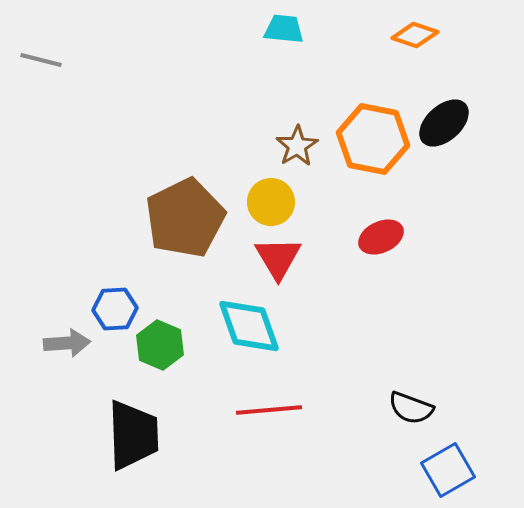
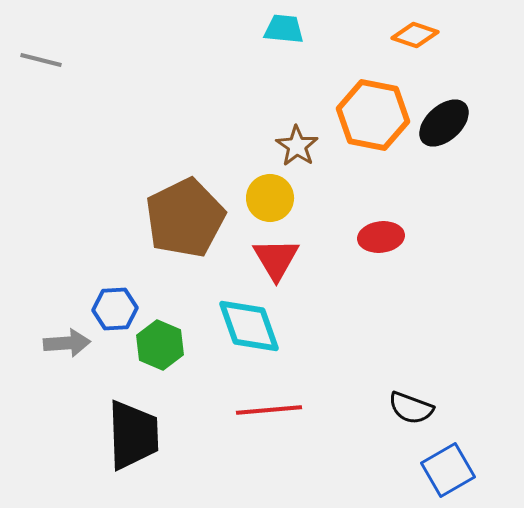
orange hexagon: moved 24 px up
brown star: rotated 6 degrees counterclockwise
yellow circle: moved 1 px left, 4 px up
red ellipse: rotated 18 degrees clockwise
red triangle: moved 2 px left, 1 px down
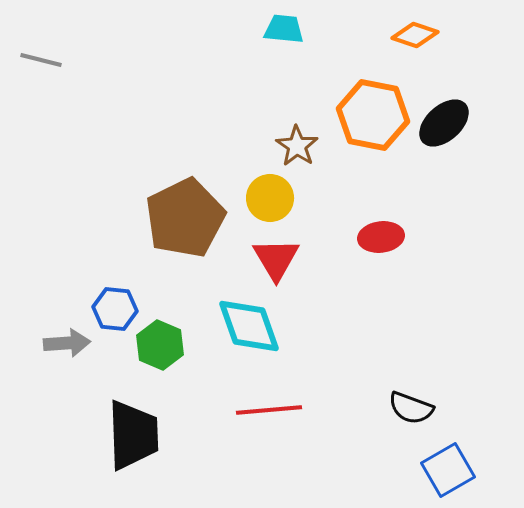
blue hexagon: rotated 9 degrees clockwise
